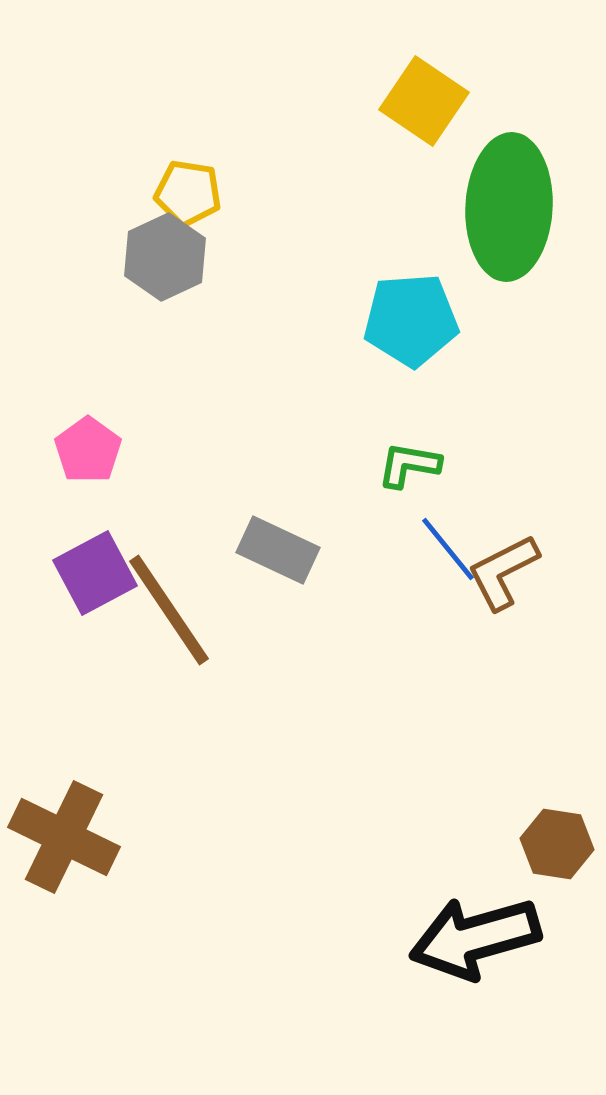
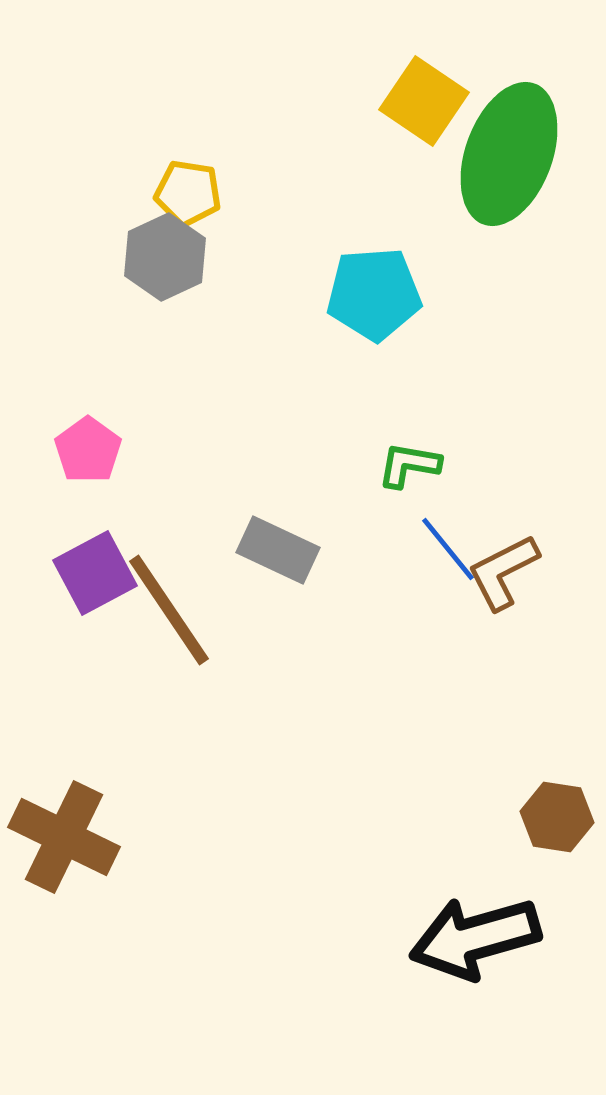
green ellipse: moved 53 px up; rotated 17 degrees clockwise
cyan pentagon: moved 37 px left, 26 px up
brown hexagon: moved 27 px up
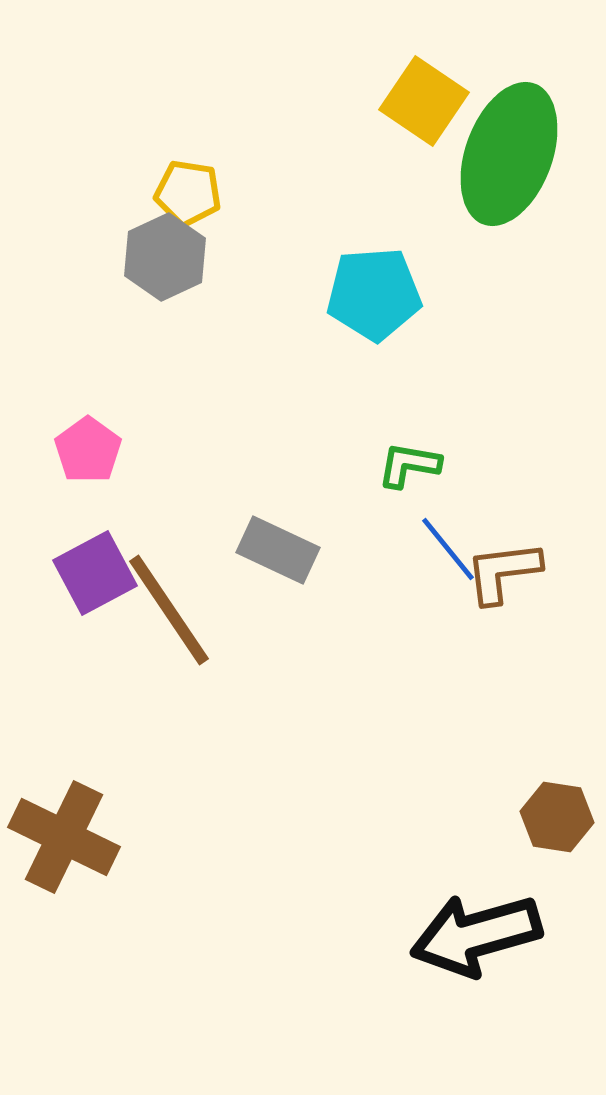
brown L-shape: rotated 20 degrees clockwise
black arrow: moved 1 px right, 3 px up
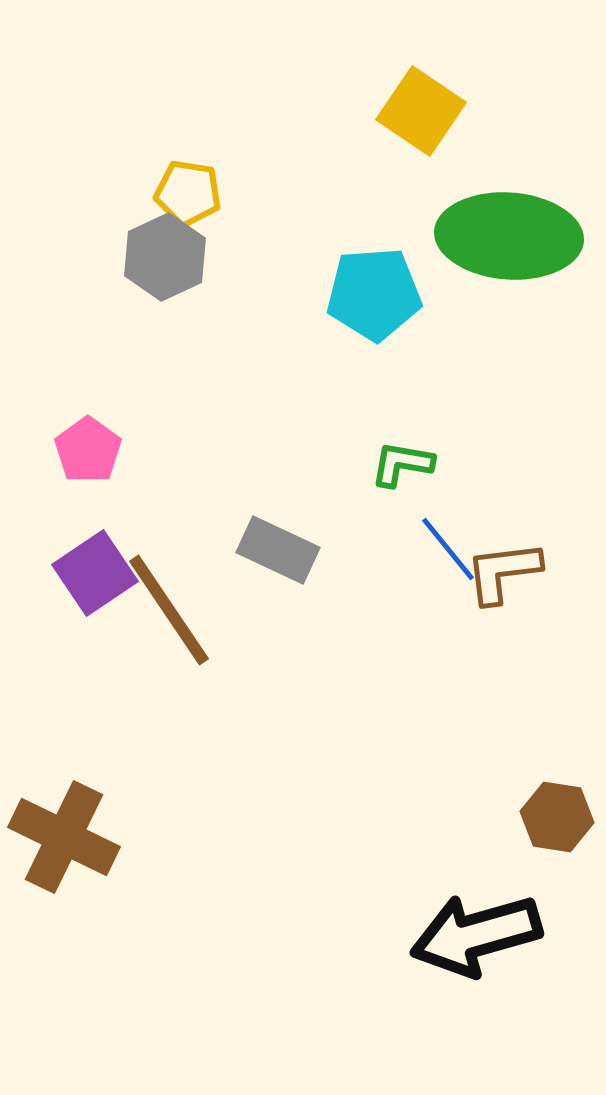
yellow square: moved 3 px left, 10 px down
green ellipse: moved 82 px down; rotated 74 degrees clockwise
green L-shape: moved 7 px left, 1 px up
purple square: rotated 6 degrees counterclockwise
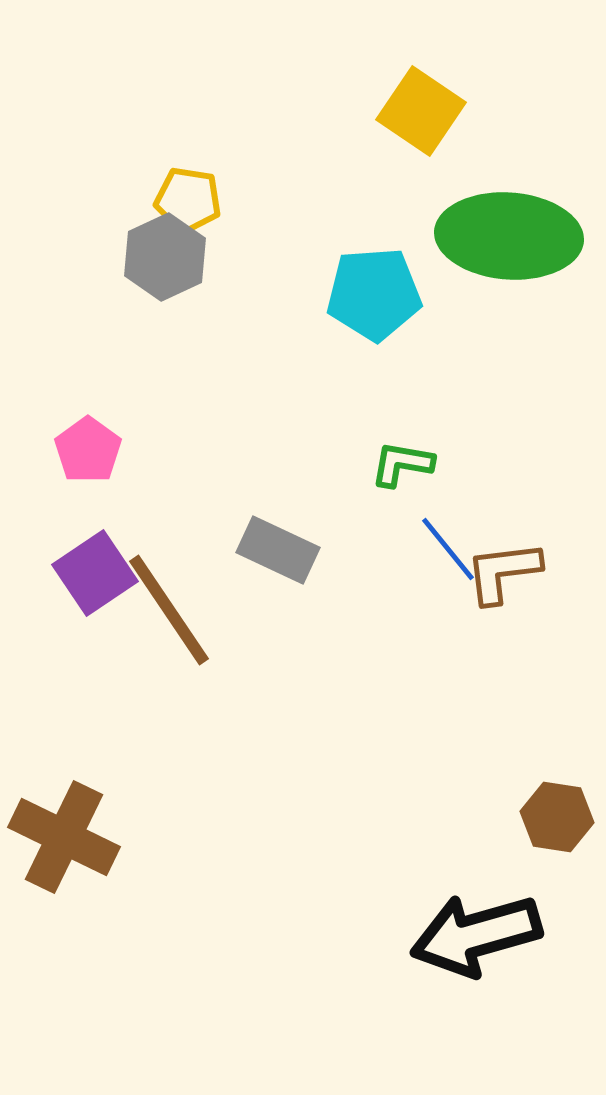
yellow pentagon: moved 7 px down
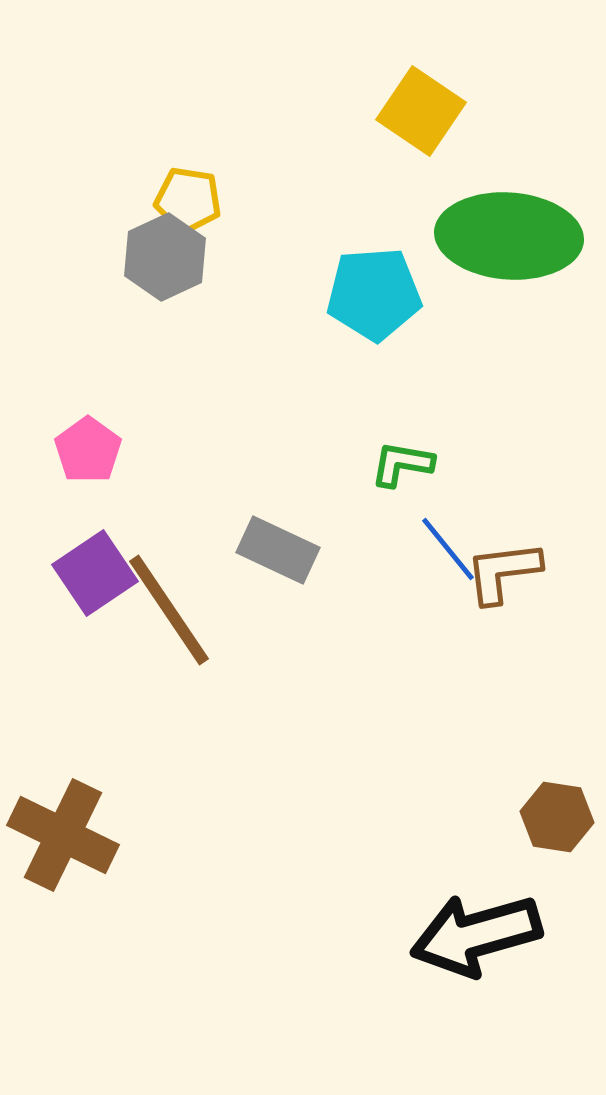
brown cross: moved 1 px left, 2 px up
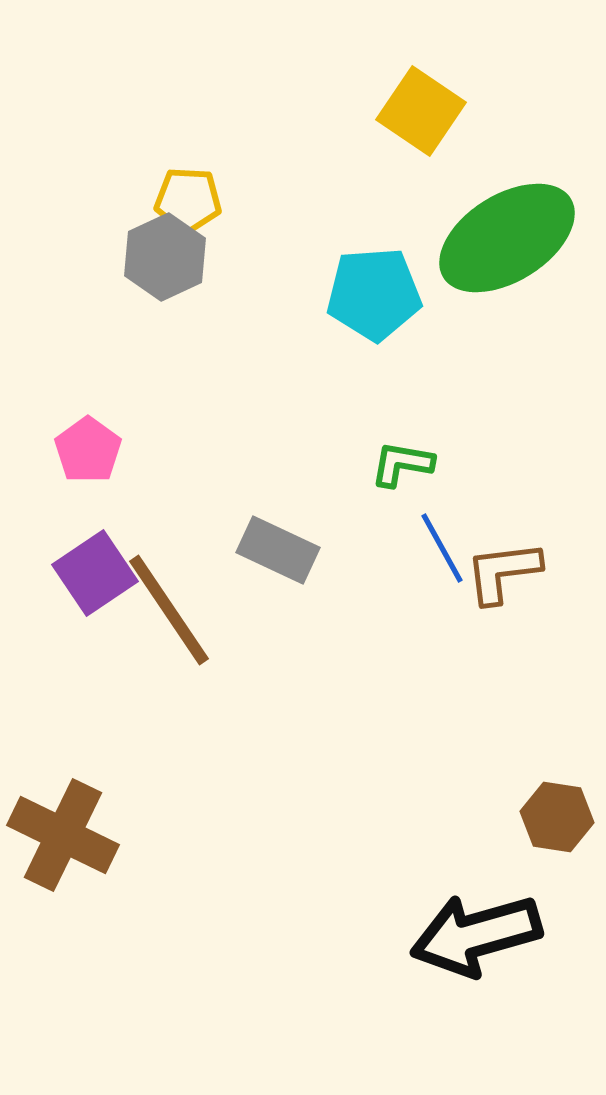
yellow pentagon: rotated 6 degrees counterclockwise
green ellipse: moved 2 px left, 2 px down; rotated 36 degrees counterclockwise
blue line: moved 6 px left, 1 px up; rotated 10 degrees clockwise
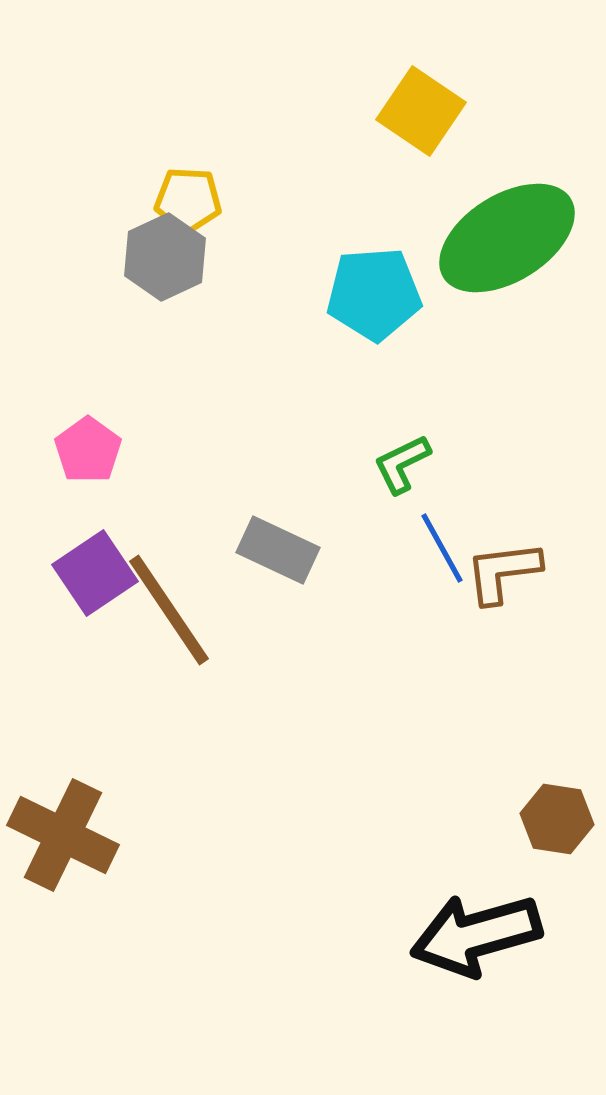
green L-shape: rotated 36 degrees counterclockwise
brown hexagon: moved 2 px down
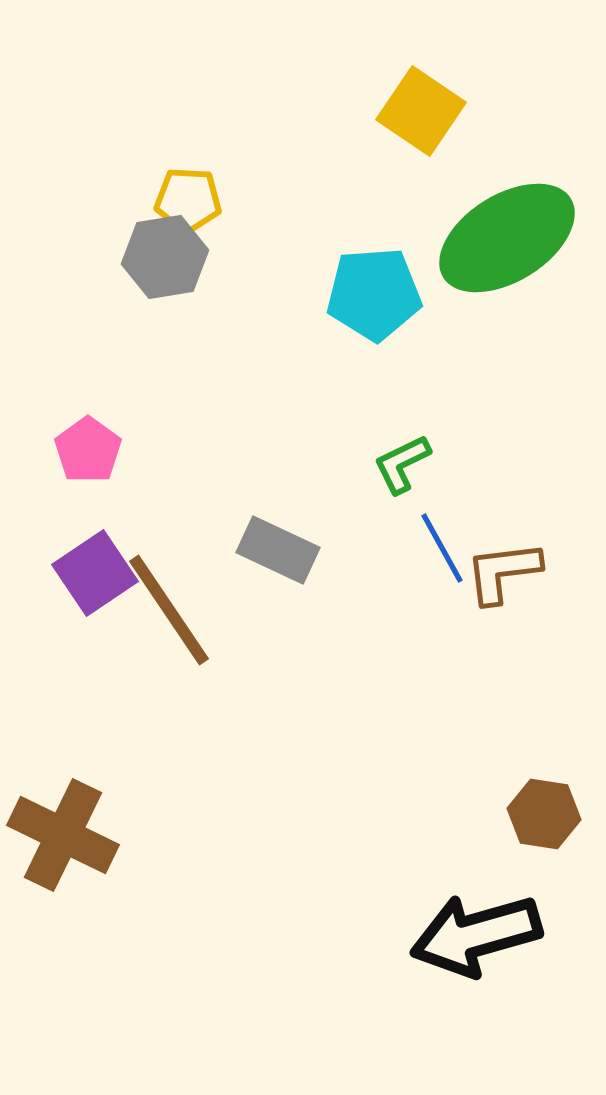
gray hexagon: rotated 16 degrees clockwise
brown hexagon: moved 13 px left, 5 px up
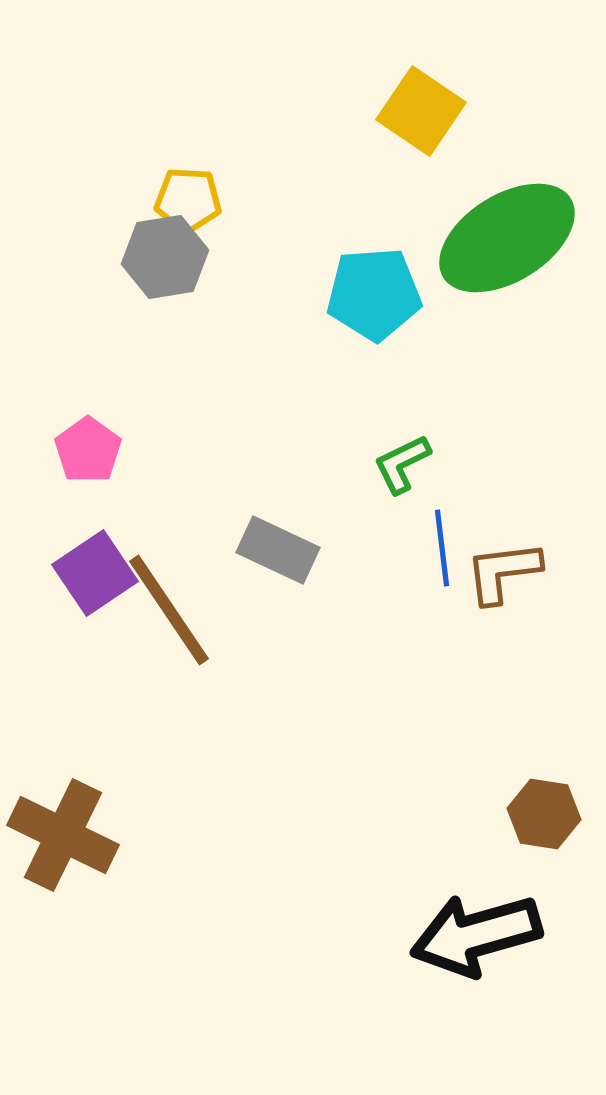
blue line: rotated 22 degrees clockwise
